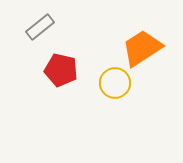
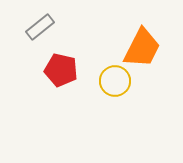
orange trapezoid: rotated 150 degrees clockwise
yellow circle: moved 2 px up
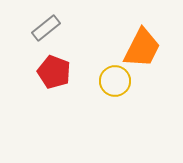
gray rectangle: moved 6 px right, 1 px down
red pentagon: moved 7 px left, 2 px down; rotated 8 degrees clockwise
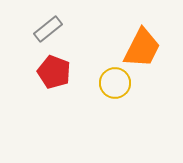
gray rectangle: moved 2 px right, 1 px down
yellow circle: moved 2 px down
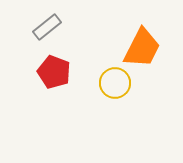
gray rectangle: moved 1 px left, 2 px up
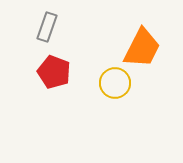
gray rectangle: rotated 32 degrees counterclockwise
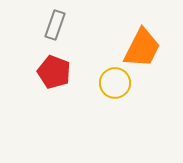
gray rectangle: moved 8 px right, 2 px up
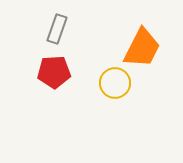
gray rectangle: moved 2 px right, 4 px down
red pentagon: rotated 24 degrees counterclockwise
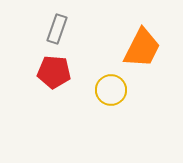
red pentagon: rotated 8 degrees clockwise
yellow circle: moved 4 px left, 7 px down
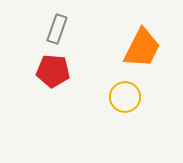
red pentagon: moved 1 px left, 1 px up
yellow circle: moved 14 px right, 7 px down
